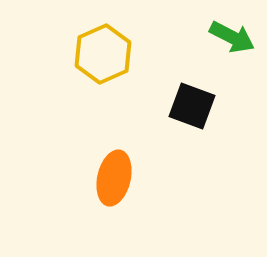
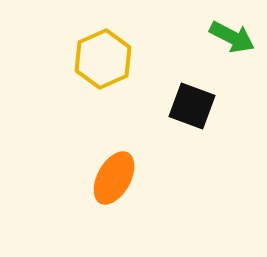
yellow hexagon: moved 5 px down
orange ellipse: rotated 16 degrees clockwise
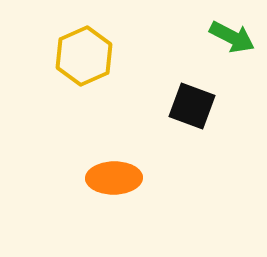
yellow hexagon: moved 19 px left, 3 px up
orange ellipse: rotated 60 degrees clockwise
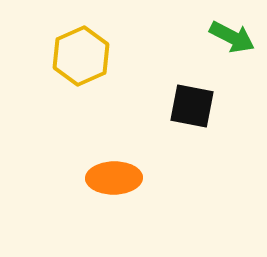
yellow hexagon: moved 3 px left
black square: rotated 9 degrees counterclockwise
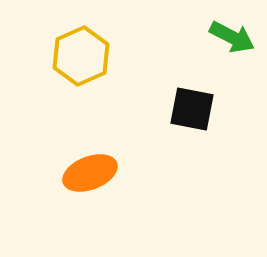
black square: moved 3 px down
orange ellipse: moved 24 px left, 5 px up; rotated 20 degrees counterclockwise
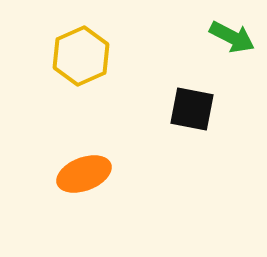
orange ellipse: moved 6 px left, 1 px down
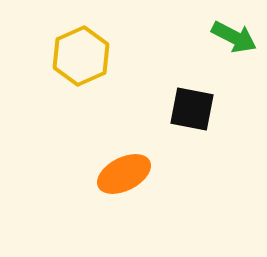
green arrow: moved 2 px right
orange ellipse: moved 40 px right; rotated 6 degrees counterclockwise
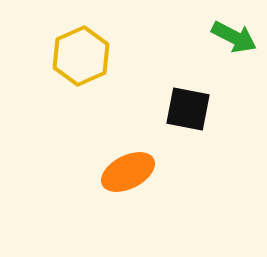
black square: moved 4 px left
orange ellipse: moved 4 px right, 2 px up
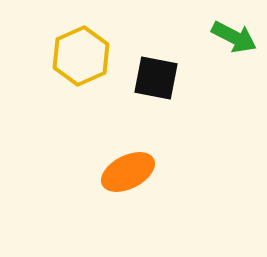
black square: moved 32 px left, 31 px up
